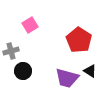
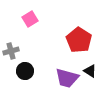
pink square: moved 6 px up
black circle: moved 2 px right
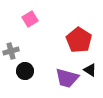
black triangle: moved 1 px up
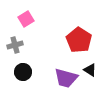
pink square: moved 4 px left
gray cross: moved 4 px right, 6 px up
black circle: moved 2 px left, 1 px down
purple trapezoid: moved 1 px left
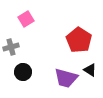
gray cross: moved 4 px left, 2 px down
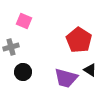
pink square: moved 2 px left, 2 px down; rotated 35 degrees counterclockwise
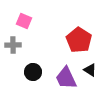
gray cross: moved 2 px right, 2 px up; rotated 14 degrees clockwise
black circle: moved 10 px right
purple trapezoid: rotated 50 degrees clockwise
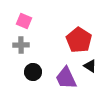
gray cross: moved 8 px right
black triangle: moved 4 px up
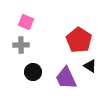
pink square: moved 2 px right, 1 px down
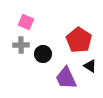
black circle: moved 10 px right, 18 px up
